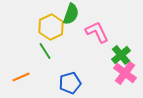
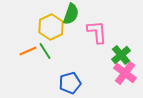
pink L-shape: rotated 20 degrees clockwise
orange line: moved 7 px right, 26 px up
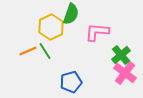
pink L-shape: rotated 80 degrees counterclockwise
blue pentagon: moved 1 px right, 1 px up
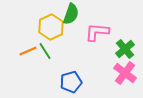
green cross: moved 4 px right, 6 px up
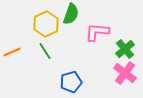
yellow hexagon: moved 5 px left, 3 px up
orange line: moved 16 px left, 1 px down
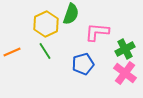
green cross: rotated 12 degrees clockwise
blue pentagon: moved 12 px right, 18 px up
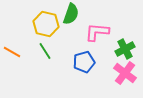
yellow hexagon: rotated 20 degrees counterclockwise
orange line: rotated 54 degrees clockwise
blue pentagon: moved 1 px right, 2 px up
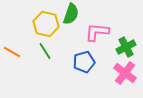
green cross: moved 1 px right, 2 px up
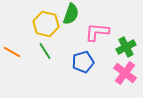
blue pentagon: moved 1 px left
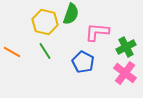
yellow hexagon: moved 1 px left, 2 px up
blue pentagon: rotated 30 degrees counterclockwise
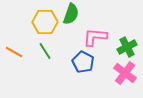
yellow hexagon: rotated 15 degrees counterclockwise
pink L-shape: moved 2 px left, 5 px down
green cross: moved 1 px right
orange line: moved 2 px right
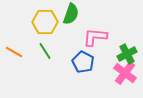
green cross: moved 7 px down
